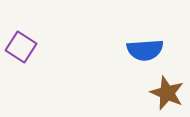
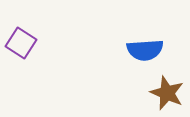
purple square: moved 4 px up
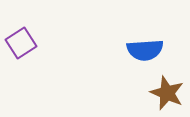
purple square: rotated 24 degrees clockwise
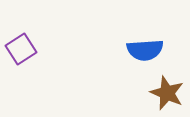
purple square: moved 6 px down
